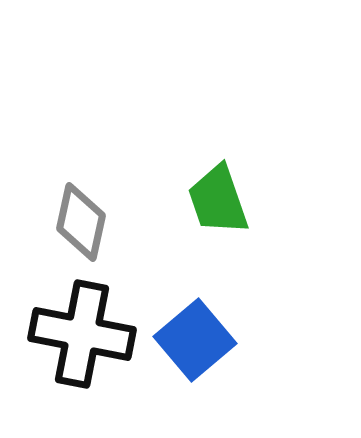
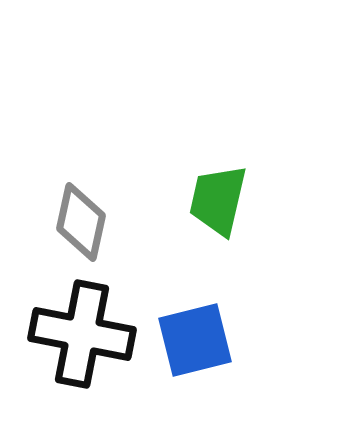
green trapezoid: rotated 32 degrees clockwise
blue square: rotated 26 degrees clockwise
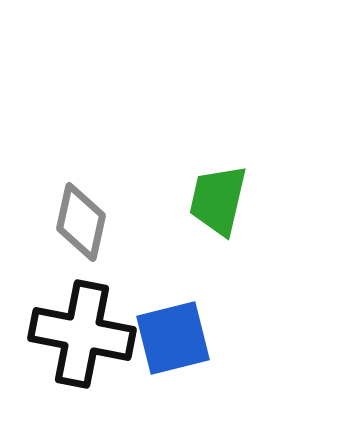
blue square: moved 22 px left, 2 px up
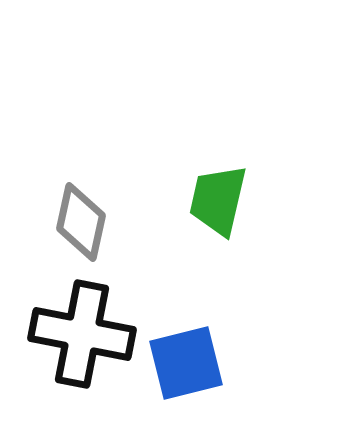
blue square: moved 13 px right, 25 px down
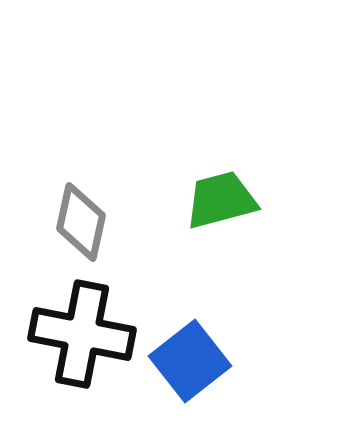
green trapezoid: moved 3 px right; rotated 62 degrees clockwise
blue square: moved 4 px right, 2 px up; rotated 24 degrees counterclockwise
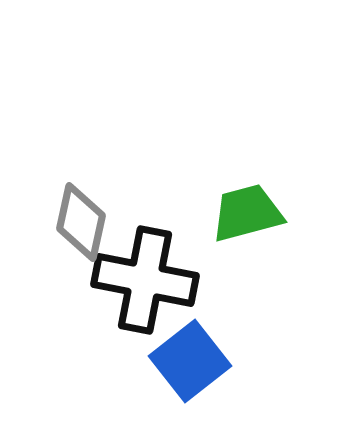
green trapezoid: moved 26 px right, 13 px down
black cross: moved 63 px right, 54 px up
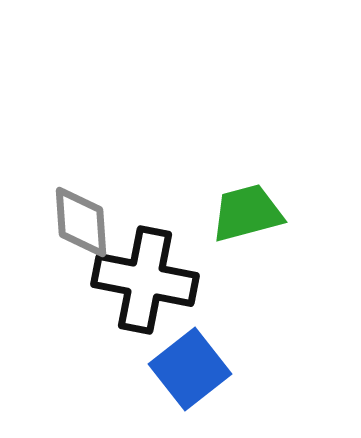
gray diamond: rotated 16 degrees counterclockwise
blue square: moved 8 px down
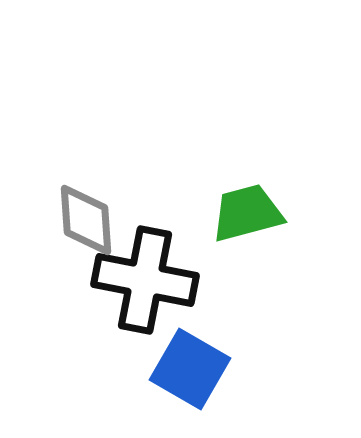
gray diamond: moved 5 px right, 2 px up
blue square: rotated 22 degrees counterclockwise
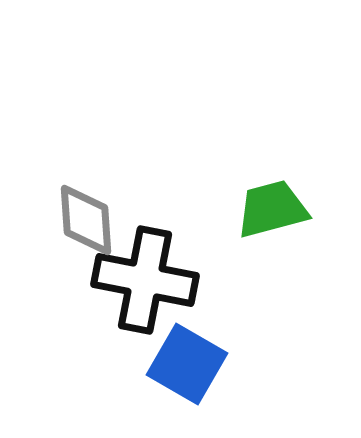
green trapezoid: moved 25 px right, 4 px up
blue square: moved 3 px left, 5 px up
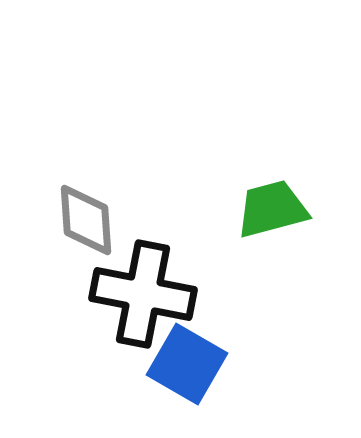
black cross: moved 2 px left, 14 px down
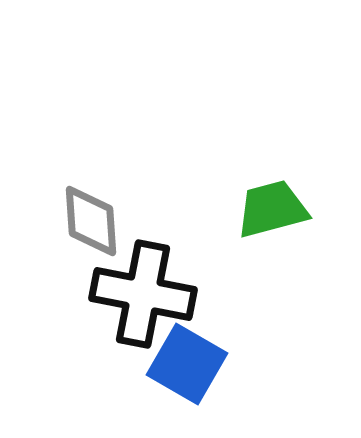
gray diamond: moved 5 px right, 1 px down
